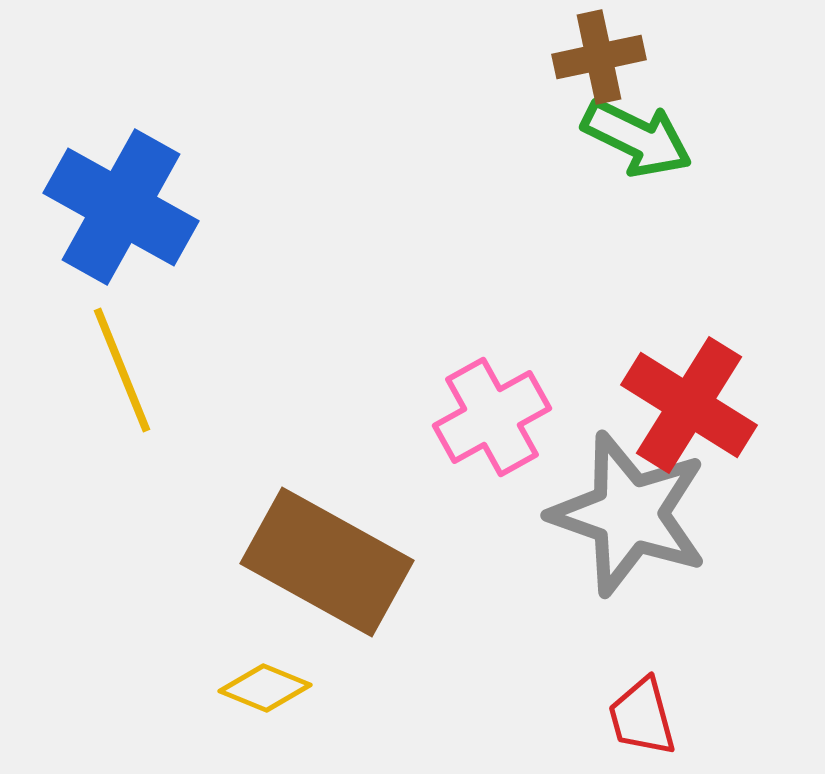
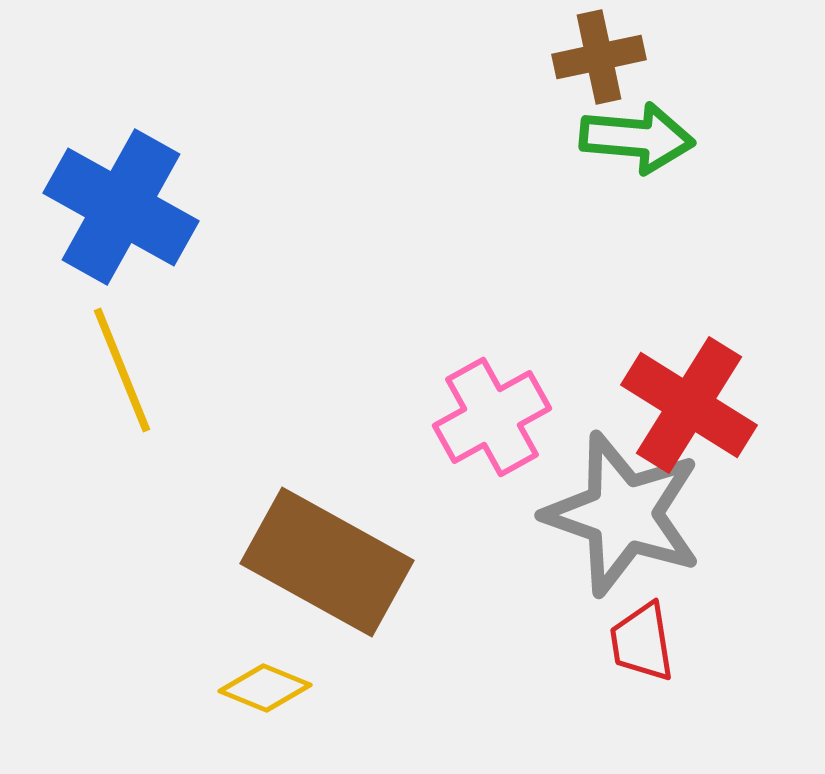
green arrow: rotated 21 degrees counterclockwise
gray star: moved 6 px left
red trapezoid: moved 75 px up; rotated 6 degrees clockwise
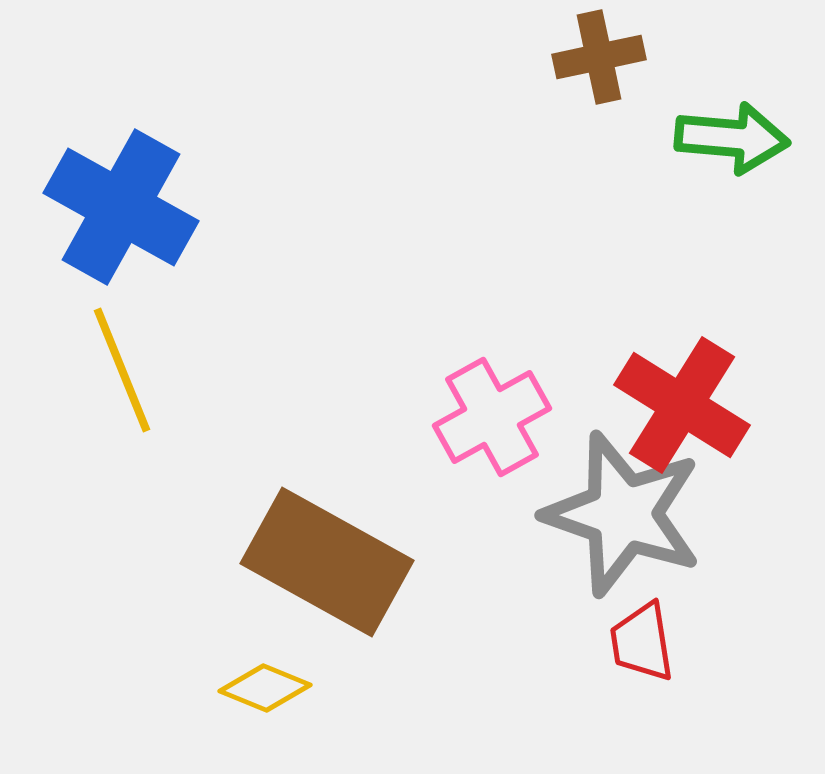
green arrow: moved 95 px right
red cross: moved 7 px left
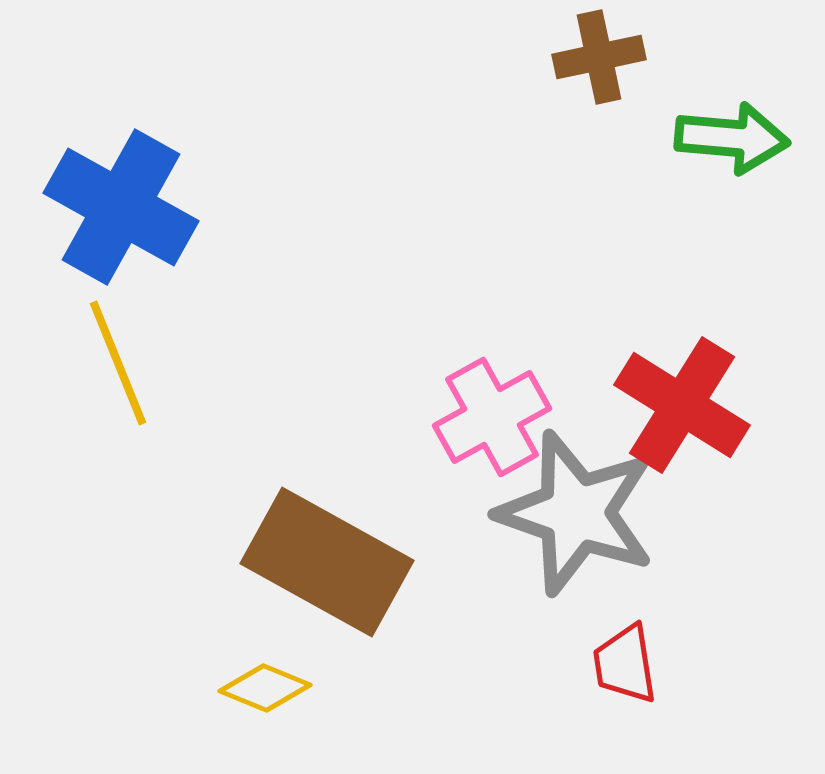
yellow line: moved 4 px left, 7 px up
gray star: moved 47 px left, 1 px up
red trapezoid: moved 17 px left, 22 px down
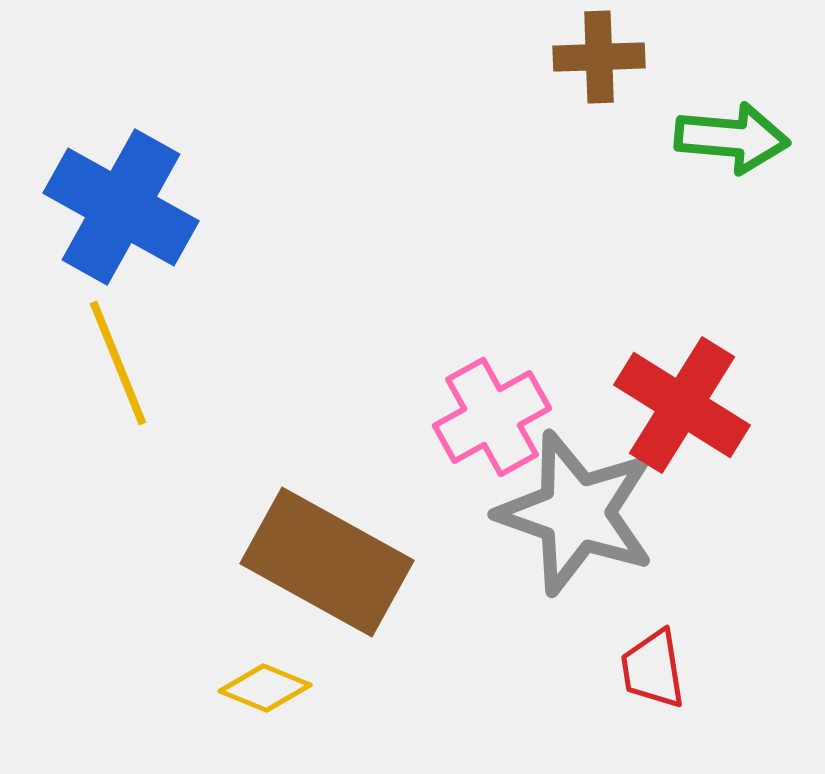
brown cross: rotated 10 degrees clockwise
red trapezoid: moved 28 px right, 5 px down
